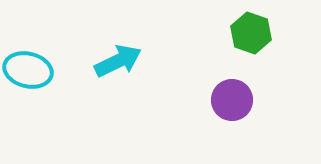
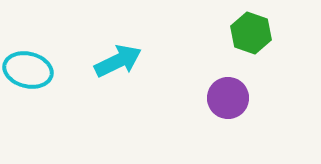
purple circle: moved 4 px left, 2 px up
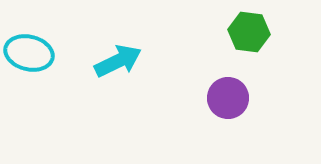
green hexagon: moved 2 px left, 1 px up; rotated 12 degrees counterclockwise
cyan ellipse: moved 1 px right, 17 px up
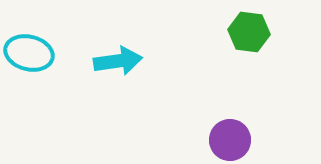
cyan arrow: rotated 18 degrees clockwise
purple circle: moved 2 px right, 42 px down
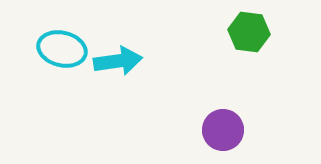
cyan ellipse: moved 33 px right, 4 px up
purple circle: moved 7 px left, 10 px up
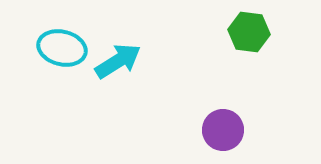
cyan ellipse: moved 1 px up
cyan arrow: rotated 24 degrees counterclockwise
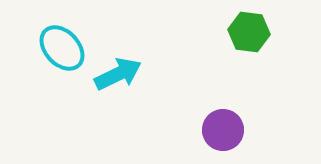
cyan ellipse: rotated 33 degrees clockwise
cyan arrow: moved 13 px down; rotated 6 degrees clockwise
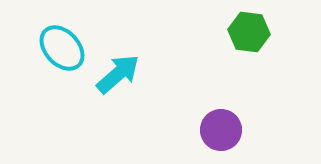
cyan arrow: rotated 15 degrees counterclockwise
purple circle: moved 2 px left
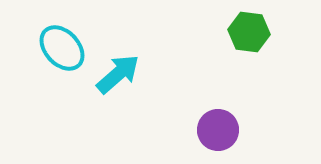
purple circle: moved 3 px left
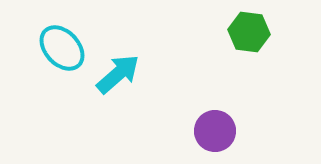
purple circle: moved 3 px left, 1 px down
